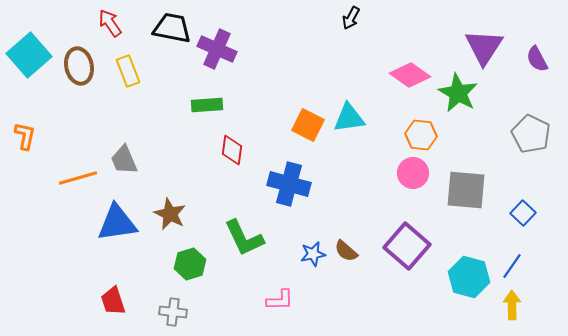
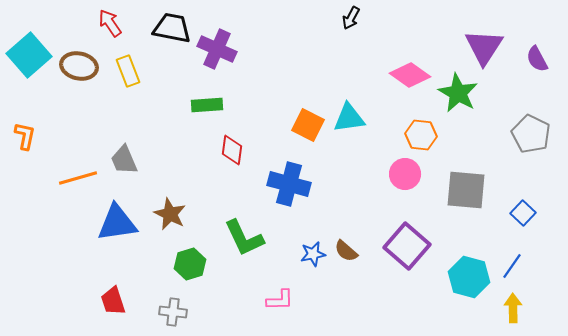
brown ellipse: rotated 66 degrees counterclockwise
pink circle: moved 8 px left, 1 px down
yellow arrow: moved 1 px right, 3 px down
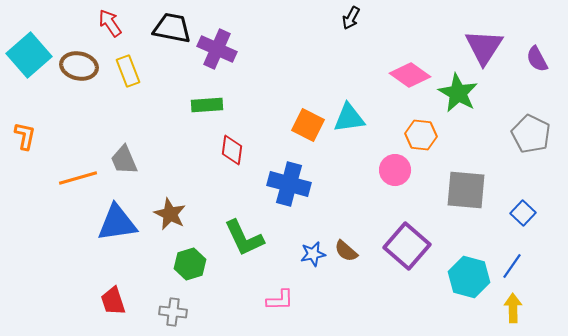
pink circle: moved 10 px left, 4 px up
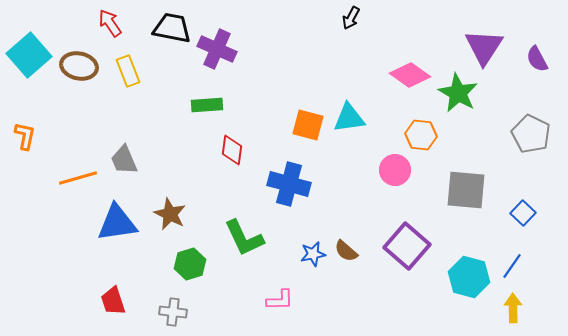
orange square: rotated 12 degrees counterclockwise
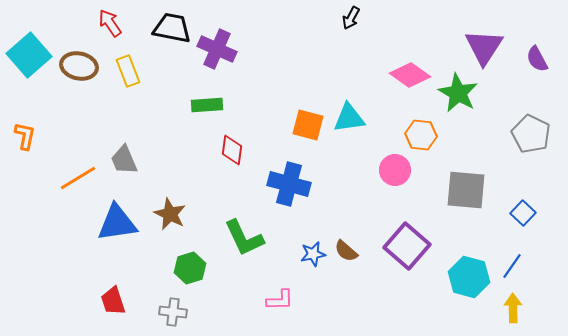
orange line: rotated 15 degrees counterclockwise
green hexagon: moved 4 px down
